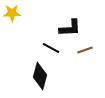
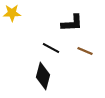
black L-shape: moved 2 px right, 5 px up
brown line: moved 1 px down; rotated 42 degrees clockwise
black diamond: moved 3 px right
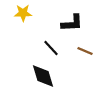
yellow star: moved 11 px right
black line: rotated 18 degrees clockwise
black diamond: rotated 32 degrees counterclockwise
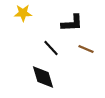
brown line: moved 1 px right, 2 px up
black diamond: moved 1 px down
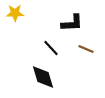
yellow star: moved 8 px left
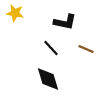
yellow star: rotated 12 degrees clockwise
black L-shape: moved 7 px left, 1 px up; rotated 15 degrees clockwise
black diamond: moved 5 px right, 2 px down
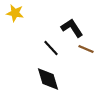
black L-shape: moved 7 px right, 6 px down; rotated 135 degrees counterclockwise
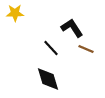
yellow star: rotated 12 degrees counterclockwise
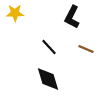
black L-shape: moved 11 px up; rotated 120 degrees counterclockwise
black line: moved 2 px left, 1 px up
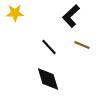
black L-shape: moved 1 px left, 1 px up; rotated 20 degrees clockwise
brown line: moved 4 px left, 4 px up
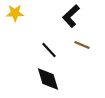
black line: moved 3 px down
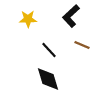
yellow star: moved 13 px right, 6 px down
